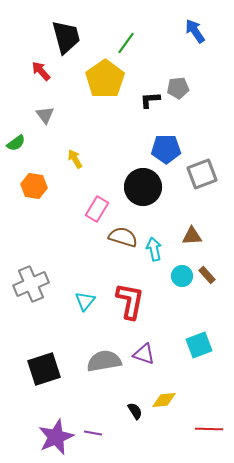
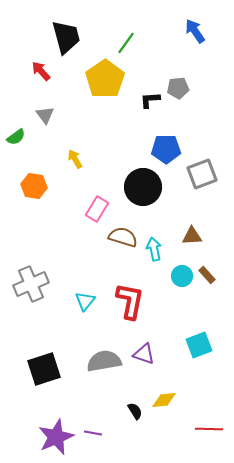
green semicircle: moved 6 px up
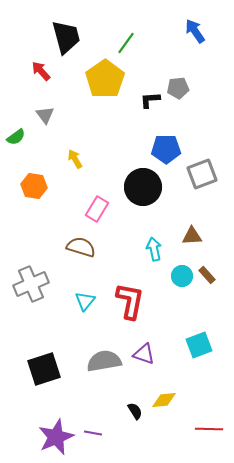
brown semicircle: moved 42 px left, 10 px down
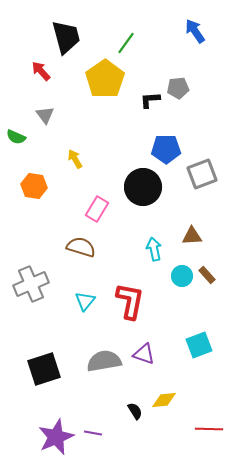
green semicircle: rotated 60 degrees clockwise
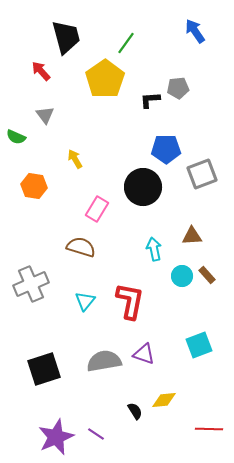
purple line: moved 3 px right, 1 px down; rotated 24 degrees clockwise
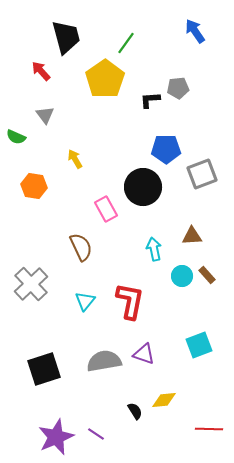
pink rectangle: moved 9 px right; rotated 60 degrees counterclockwise
brown semicircle: rotated 48 degrees clockwise
gray cross: rotated 20 degrees counterclockwise
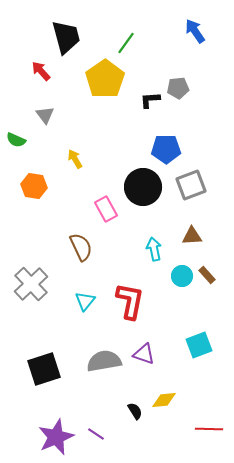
green semicircle: moved 3 px down
gray square: moved 11 px left, 11 px down
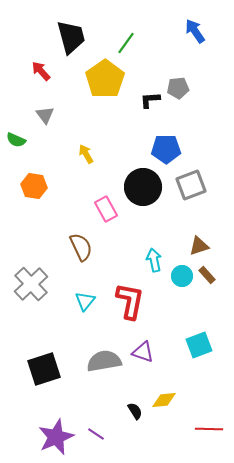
black trapezoid: moved 5 px right
yellow arrow: moved 11 px right, 5 px up
brown triangle: moved 7 px right, 10 px down; rotated 15 degrees counterclockwise
cyan arrow: moved 11 px down
purple triangle: moved 1 px left, 2 px up
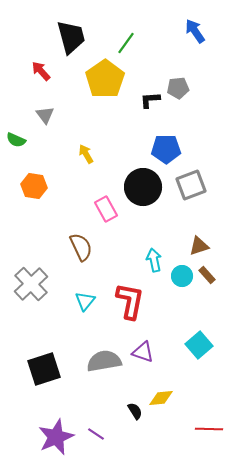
cyan square: rotated 20 degrees counterclockwise
yellow diamond: moved 3 px left, 2 px up
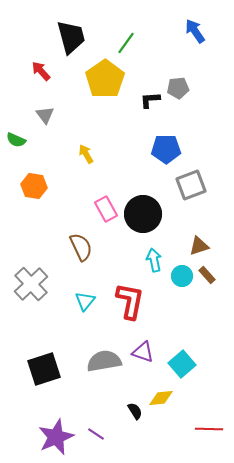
black circle: moved 27 px down
cyan square: moved 17 px left, 19 px down
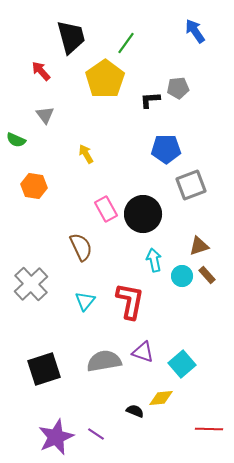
black semicircle: rotated 36 degrees counterclockwise
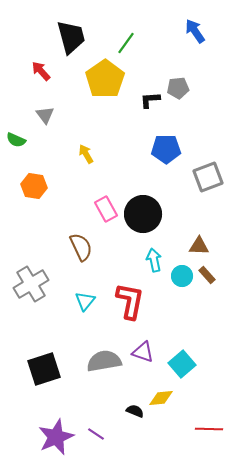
gray square: moved 17 px right, 8 px up
brown triangle: rotated 20 degrees clockwise
gray cross: rotated 12 degrees clockwise
